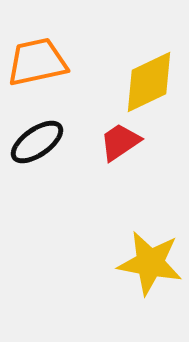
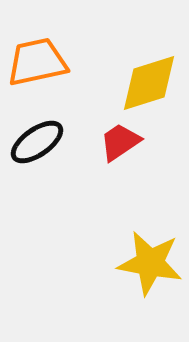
yellow diamond: moved 1 px down; rotated 8 degrees clockwise
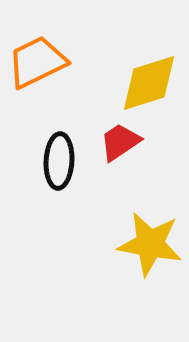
orange trapezoid: rotated 14 degrees counterclockwise
black ellipse: moved 22 px right, 19 px down; rotated 52 degrees counterclockwise
yellow star: moved 19 px up
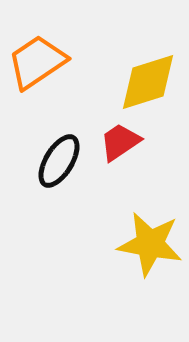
orange trapezoid: rotated 8 degrees counterclockwise
yellow diamond: moved 1 px left, 1 px up
black ellipse: rotated 28 degrees clockwise
